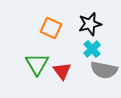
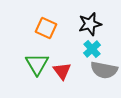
orange square: moved 5 px left
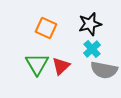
red triangle: moved 1 px left, 5 px up; rotated 24 degrees clockwise
